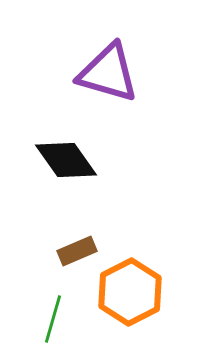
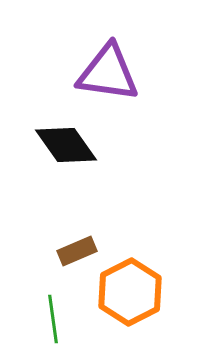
purple triangle: rotated 8 degrees counterclockwise
black diamond: moved 15 px up
green line: rotated 24 degrees counterclockwise
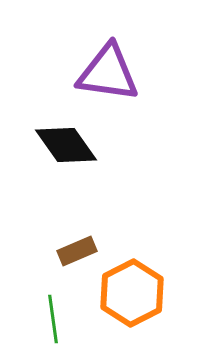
orange hexagon: moved 2 px right, 1 px down
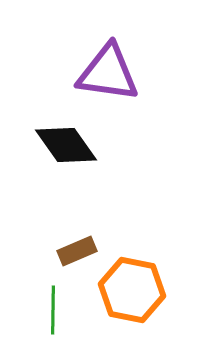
orange hexagon: moved 3 px up; rotated 22 degrees counterclockwise
green line: moved 9 px up; rotated 9 degrees clockwise
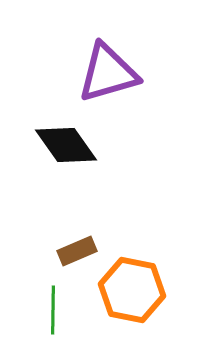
purple triangle: rotated 24 degrees counterclockwise
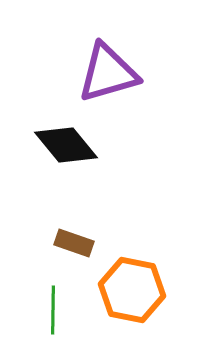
black diamond: rotated 4 degrees counterclockwise
brown rectangle: moved 3 px left, 8 px up; rotated 42 degrees clockwise
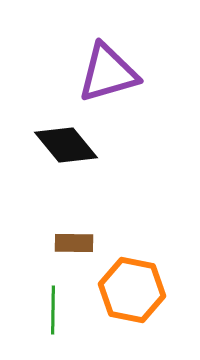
brown rectangle: rotated 18 degrees counterclockwise
